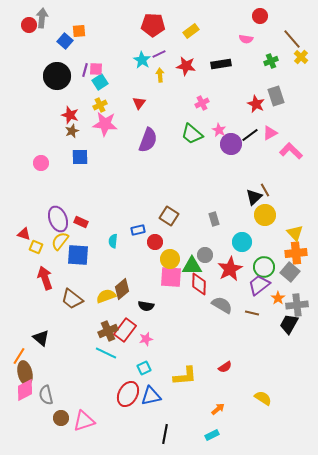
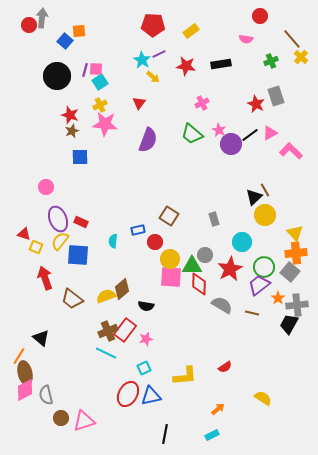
yellow arrow at (160, 75): moved 7 px left, 2 px down; rotated 136 degrees clockwise
pink circle at (41, 163): moved 5 px right, 24 px down
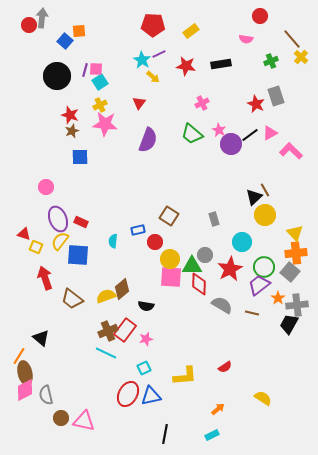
pink triangle at (84, 421): rotated 30 degrees clockwise
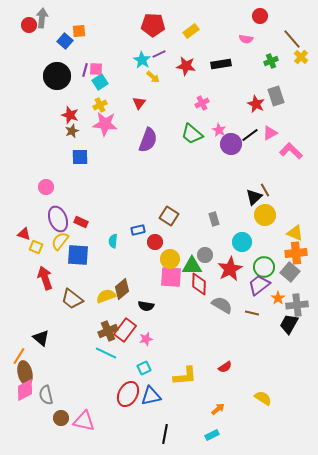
yellow triangle at (295, 233): rotated 24 degrees counterclockwise
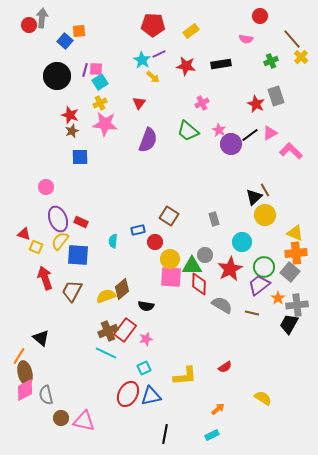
yellow cross at (100, 105): moved 2 px up
green trapezoid at (192, 134): moved 4 px left, 3 px up
brown trapezoid at (72, 299): moved 8 px up; rotated 80 degrees clockwise
